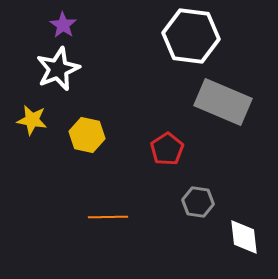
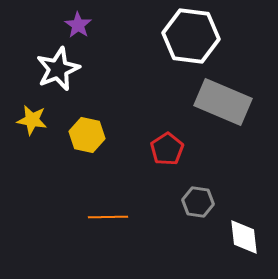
purple star: moved 15 px right
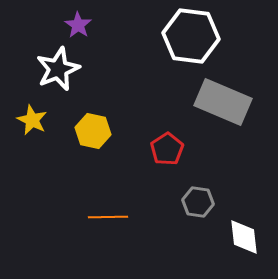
yellow star: rotated 16 degrees clockwise
yellow hexagon: moved 6 px right, 4 px up
